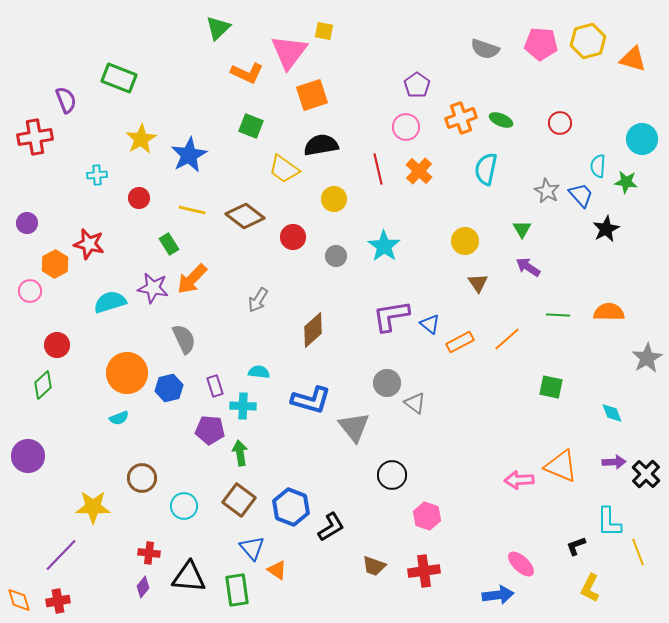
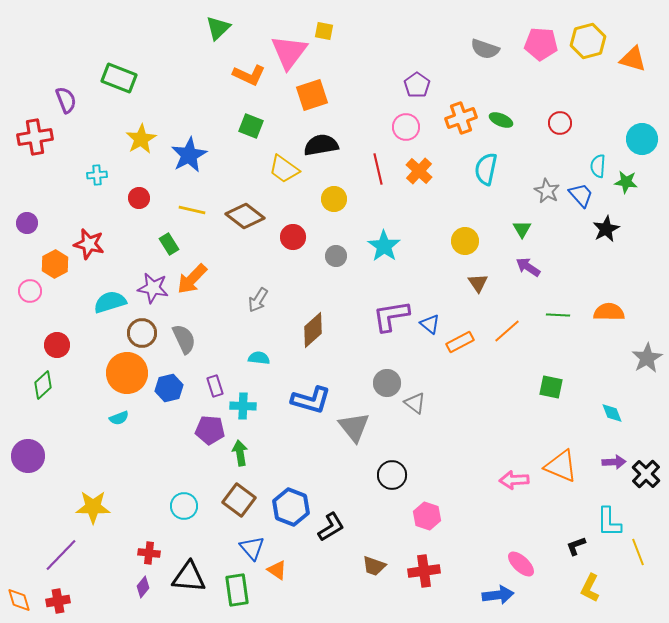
orange L-shape at (247, 73): moved 2 px right, 2 px down
orange line at (507, 339): moved 8 px up
cyan semicircle at (259, 372): moved 14 px up
brown circle at (142, 478): moved 145 px up
pink arrow at (519, 480): moved 5 px left
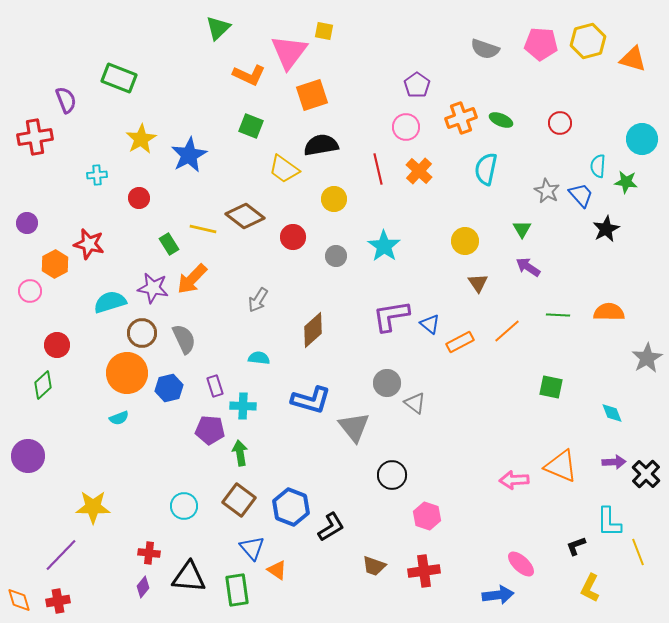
yellow line at (192, 210): moved 11 px right, 19 px down
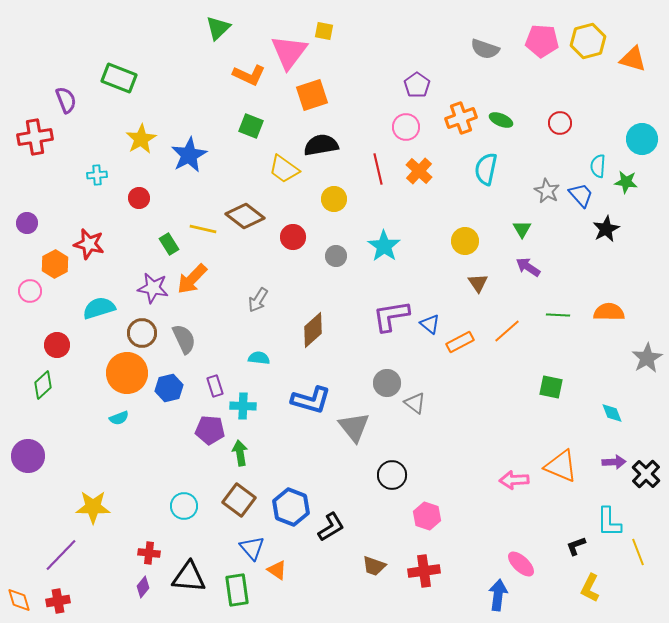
pink pentagon at (541, 44): moved 1 px right, 3 px up
cyan semicircle at (110, 302): moved 11 px left, 6 px down
blue arrow at (498, 595): rotated 76 degrees counterclockwise
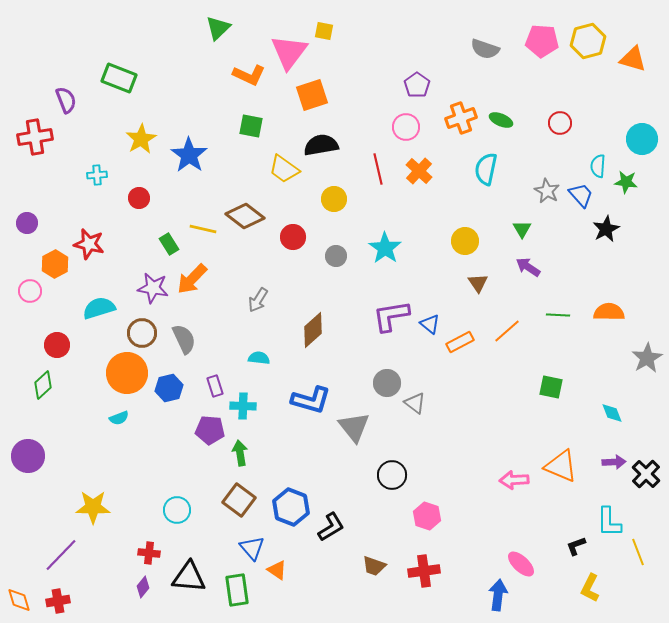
green square at (251, 126): rotated 10 degrees counterclockwise
blue star at (189, 155): rotated 9 degrees counterclockwise
cyan star at (384, 246): moved 1 px right, 2 px down
cyan circle at (184, 506): moved 7 px left, 4 px down
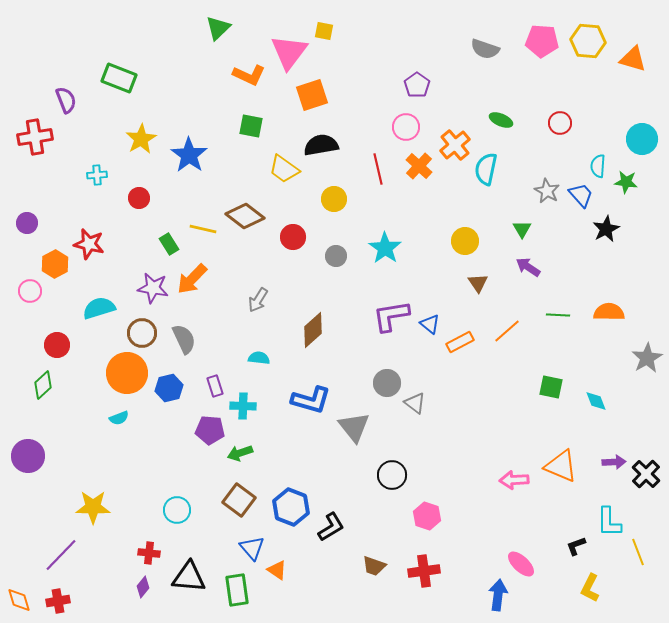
yellow hexagon at (588, 41): rotated 20 degrees clockwise
orange cross at (461, 118): moved 6 px left, 27 px down; rotated 20 degrees counterclockwise
orange cross at (419, 171): moved 5 px up
cyan diamond at (612, 413): moved 16 px left, 12 px up
green arrow at (240, 453): rotated 100 degrees counterclockwise
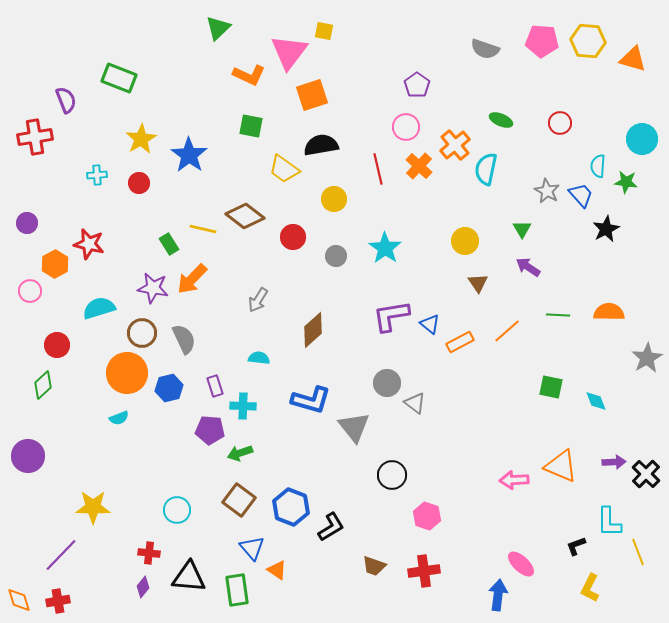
red circle at (139, 198): moved 15 px up
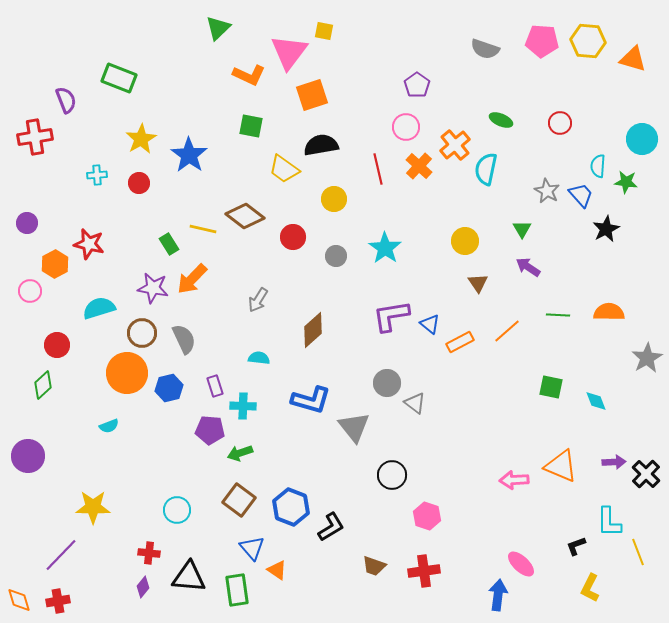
cyan semicircle at (119, 418): moved 10 px left, 8 px down
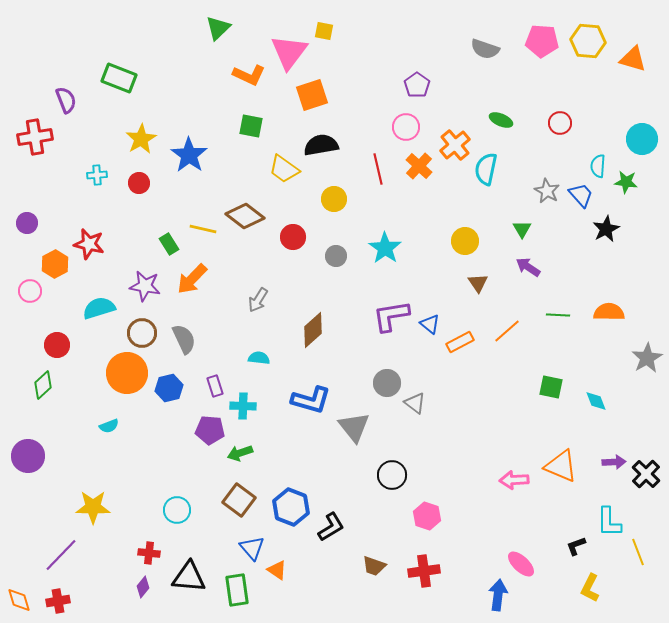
purple star at (153, 288): moved 8 px left, 2 px up
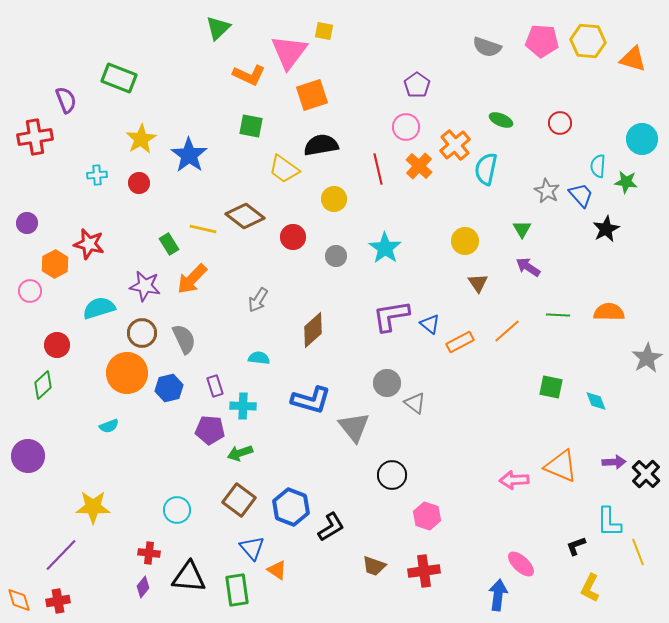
gray semicircle at (485, 49): moved 2 px right, 2 px up
